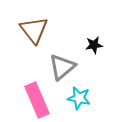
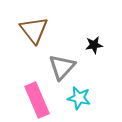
gray triangle: rotated 8 degrees counterclockwise
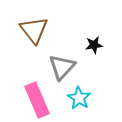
cyan star: rotated 20 degrees clockwise
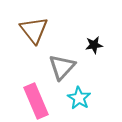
pink rectangle: moved 1 px left, 1 px down
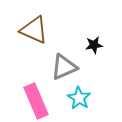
brown triangle: rotated 28 degrees counterclockwise
gray triangle: moved 2 px right; rotated 24 degrees clockwise
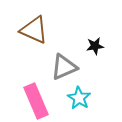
black star: moved 1 px right, 1 px down
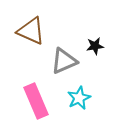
brown triangle: moved 3 px left, 1 px down
gray triangle: moved 6 px up
cyan star: rotated 15 degrees clockwise
